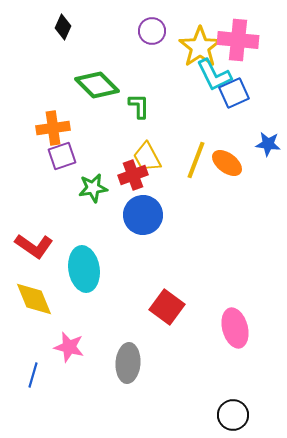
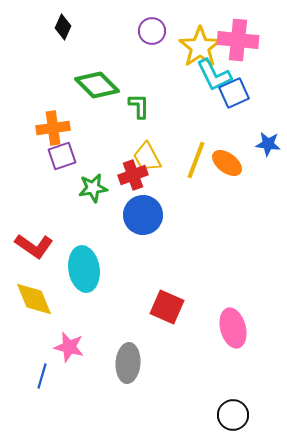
red square: rotated 12 degrees counterclockwise
pink ellipse: moved 2 px left
blue line: moved 9 px right, 1 px down
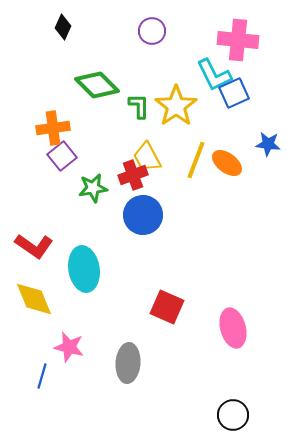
yellow star: moved 24 px left, 59 px down
purple square: rotated 20 degrees counterclockwise
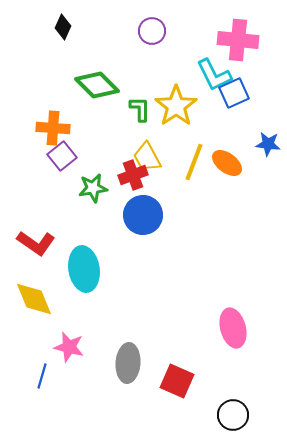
green L-shape: moved 1 px right, 3 px down
orange cross: rotated 12 degrees clockwise
yellow line: moved 2 px left, 2 px down
red L-shape: moved 2 px right, 3 px up
red square: moved 10 px right, 74 px down
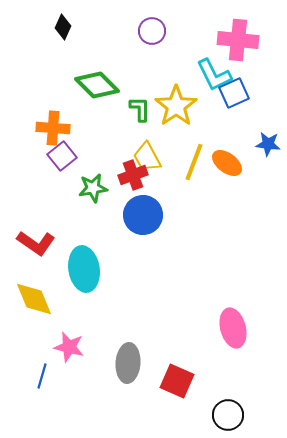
black circle: moved 5 px left
